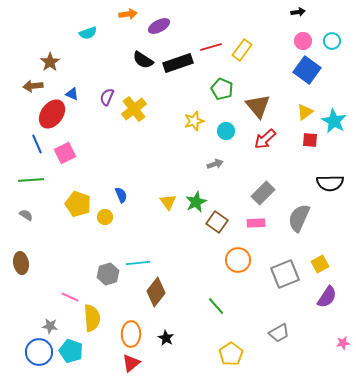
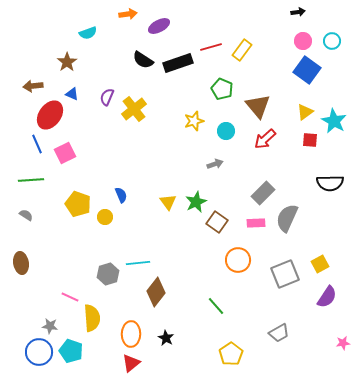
brown star at (50, 62): moved 17 px right
red ellipse at (52, 114): moved 2 px left, 1 px down
gray semicircle at (299, 218): moved 12 px left
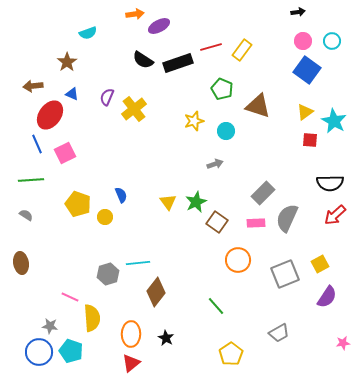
orange arrow at (128, 14): moved 7 px right
brown triangle at (258, 106): rotated 32 degrees counterclockwise
red arrow at (265, 139): moved 70 px right, 76 px down
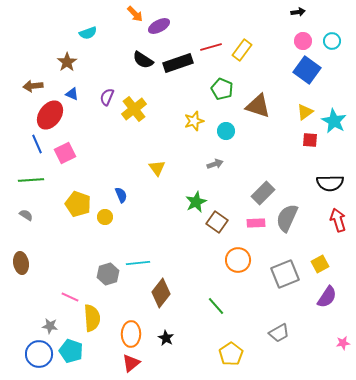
orange arrow at (135, 14): rotated 54 degrees clockwise
yellow triangle at (168, 202): moved 11 px left, 34 px up
red arrow at (335, 215): moved 3 px right, 5 px down; rotated 115 degrees clockwise
brown diamond at (156, 292): moved 5 px right, 1 px down
blue circle at (39, 352): moved 2 px down
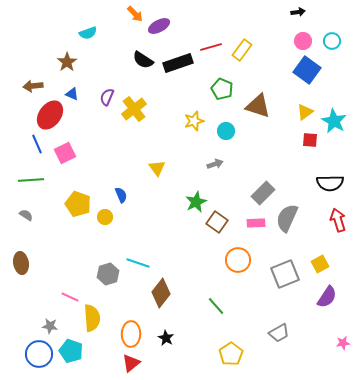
cyan line at (138, 263): rotated 25 degrees clockwise
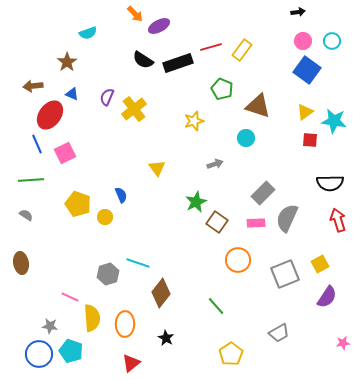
cyan star at (334, 121): rotated 20 degrees counterclockwise
cyan circle at (226, 131): moved 20 px right, 7 px down
orange ellipse at (131, 334): moved 6 px left, 10 px up
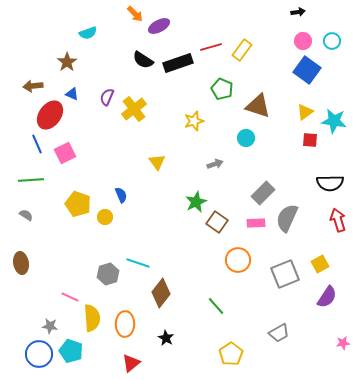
yellow triangle at (157, 168): moved 6 px up
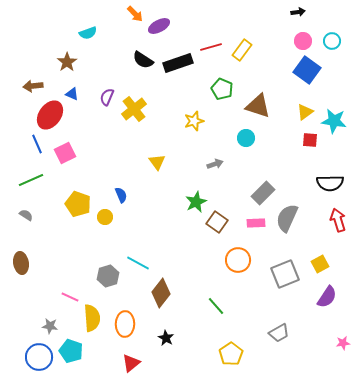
green line at (31, 180): rotated 20 degrees counterclockwise
cyan line at (138, 263): rotated 10 degrees clockwise
gray hexagon at (108, 274): moved 2 px down
blue circle at (39, 354): moved 3 px down
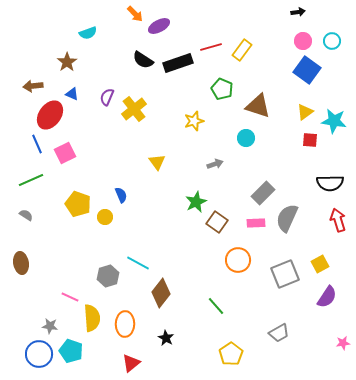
blue circle at (39, 357): moved 3 px up
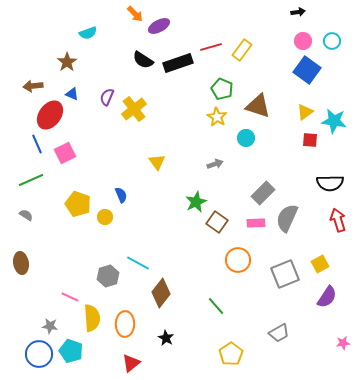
yellow star at (194, 121): moved 23 px right, 4 px up; rotated 24 degrees counterclockwise
